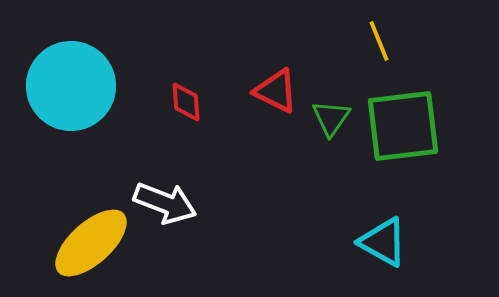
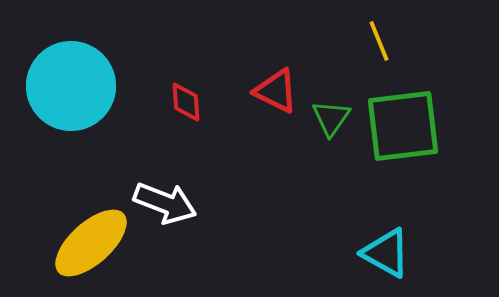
cyan triangle: moved 3 px right, 11 px down
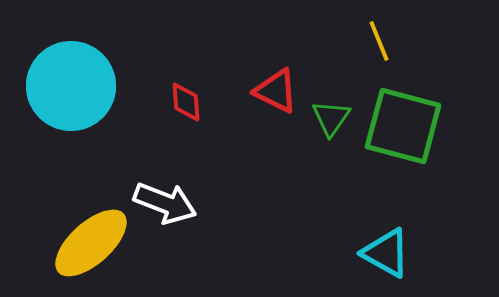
green square: rotated 22 degrees clockwise
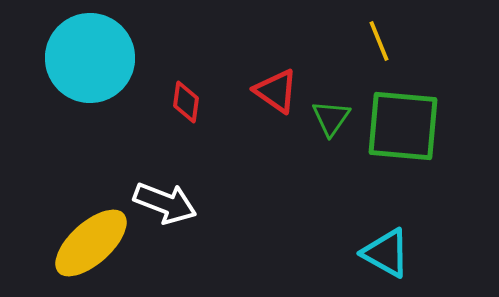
cyan circle: moved 19 px right, 28 px up
red triangle: rotated 9 degrees clockwise
red diamond: rotated 12 degrees clockwise
green square: rotated 10 degrees counterclockwise
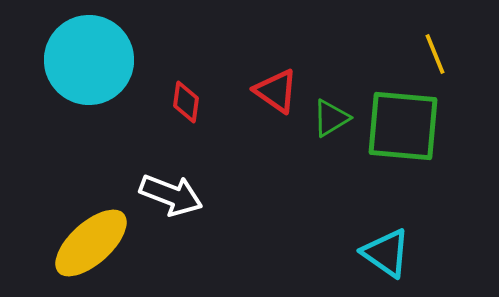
yellow line: moved 56 px right, 13 px down
cyan circle: moved 1 px left, 2 px down
green triangle: rotated 24 degrees clockwise
white arrow: moved 6 px right, 8 px up
cyan triangle: rotated 6 degrees clockwise
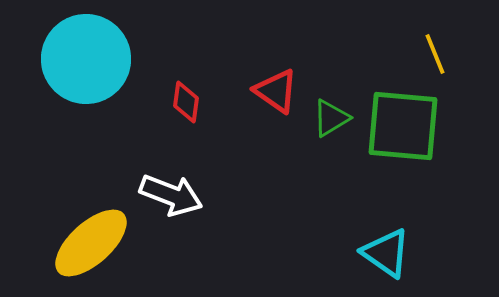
cyan circle: moved 3 px left, 1 px up
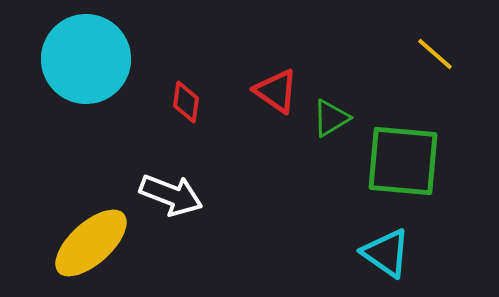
yellow line: rotated 27 degrees counterclockwise
green square: moved 35 px down
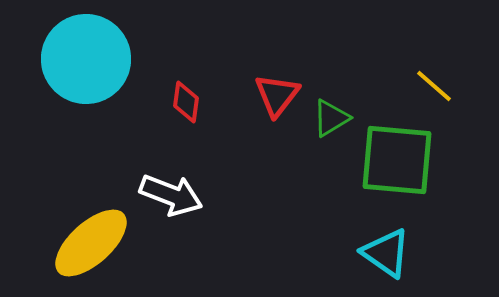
yellow line: moved 1 px left, 32 px down
red triangle: moved 1 px right, 4 px down; rotated 33 degrees clockwise
green square: moved 6 px left, 1 px up
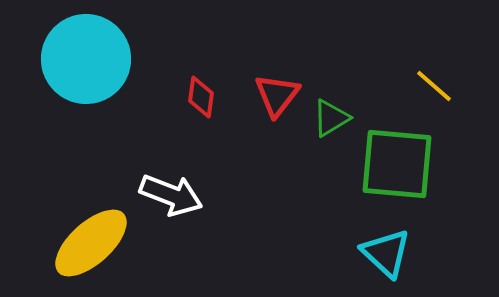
red diamond: moved 15 px right, 5 px up
green square: moved 4 px down
cyan triangle: rotated 8 degrees clockwise
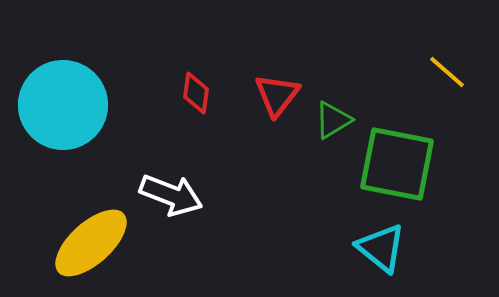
cyan circle: moved 23 px left, 46 px down
yellow line: moved 13 px right, 14 px up
red diamond: moved 5 px left, 4 px up
green triangle: moved 2 px right, 2 px down
green square: rotated 6 degrees clockwise
cyan triangle: moved 5 px left, 5 px up; rotated 4 degrees counterclockwise
